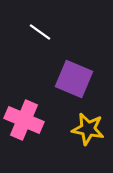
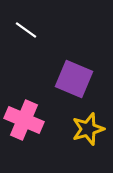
white line: moved 14 px left, 2 px up
yellow star: rotated 28 degrees counterclockwise
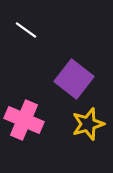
purple square: rotated 15 degrees clockwise
yellow star: moved 5 px up
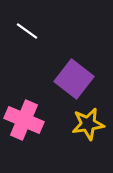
white line: moved 1 px right, 1 px down
yellow star: rotated 8 degrees clockwise
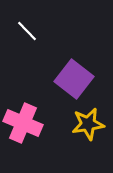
white line: rotated 10 degrees clockwise
pink cross: moved 1 px left, 3 px down
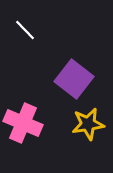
white line: moved 2 px left, 1 px up
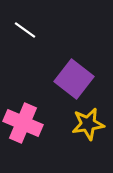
white line: rotated 10 degrees counterclockwise
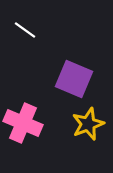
purple square: rotated 15 degrees counterclockwise
yellow star: rotated 12 degrees counterclockwise
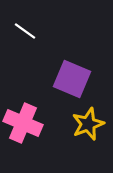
white line: moved 1 px down
purple square: moved 2 px left
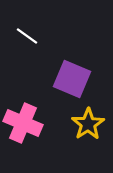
white line: moved 2 px right, 5 px down
yellow star: rotated 12 degrees counterclockwise
